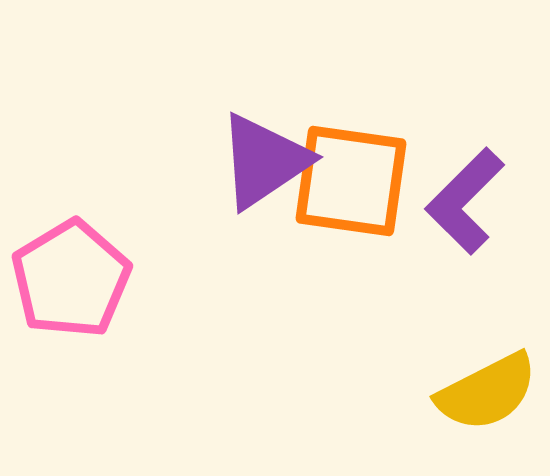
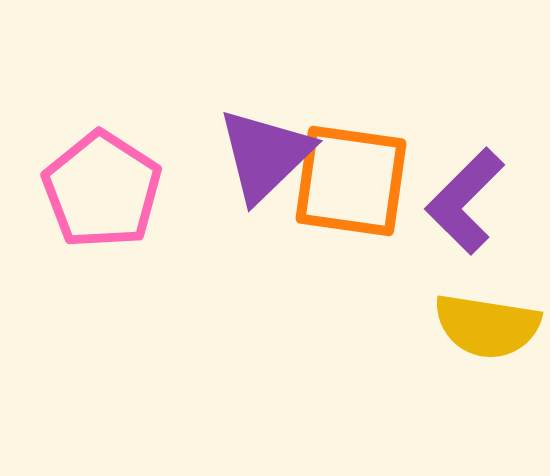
purple triangle: moved 1 px right, 6 px up; rotated 10 degrees counterclockwise
pink pentagon: moved 31 px right, 89 px up; rotated 8 degrees counterclockwise
yellow semicircle: moved 66 px up; rotated 36 degrees clockwise
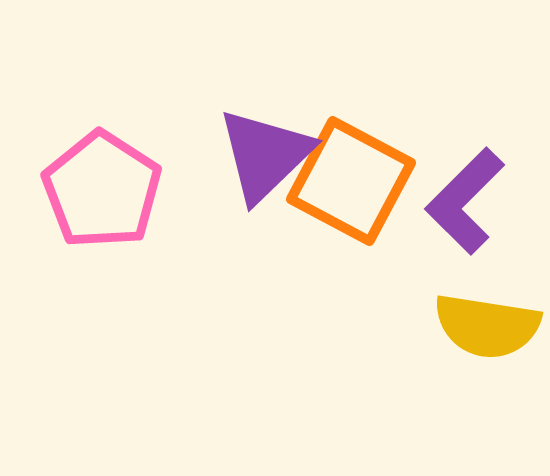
orange square: rotated 20 degrees clockwise
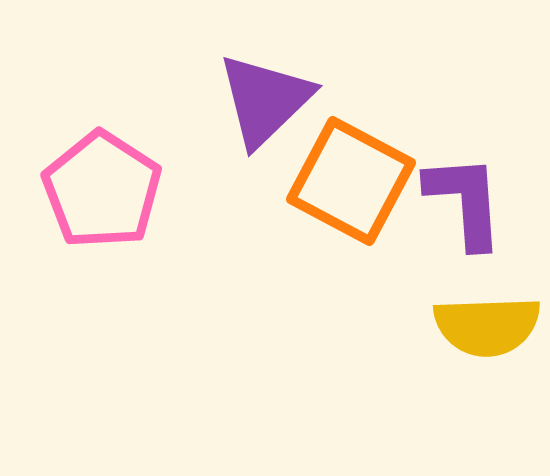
purple triangle: moved 55 px up
purple L-shape: rotated 131 degrees clockwise
yellow semicircle: rotated 11 degrees counterclockwise
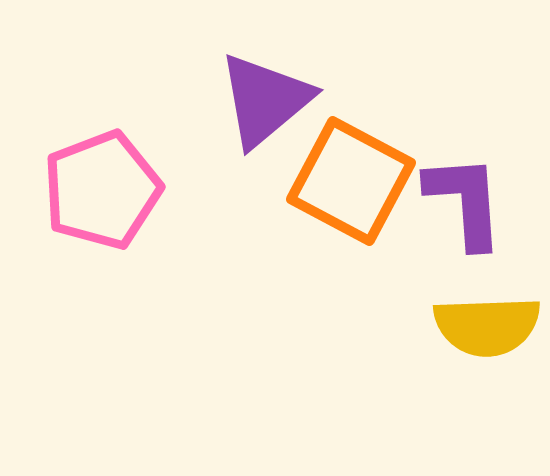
purple triangle: rotated 4 degrees clockwise
pink pentagon: rotated 18 degrees clockwise
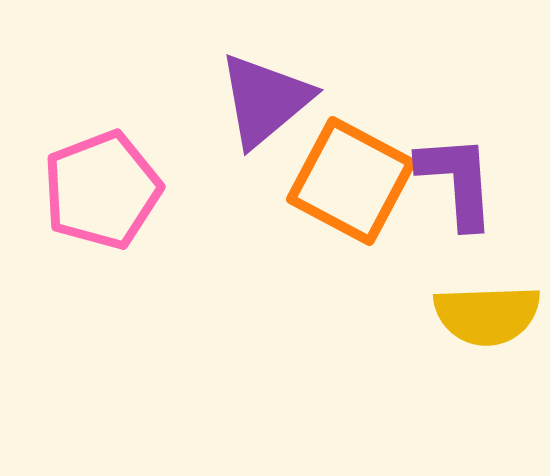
purple L-shape: moved 8 px left, 20 px up
yellow semicircle: moved 11 px up
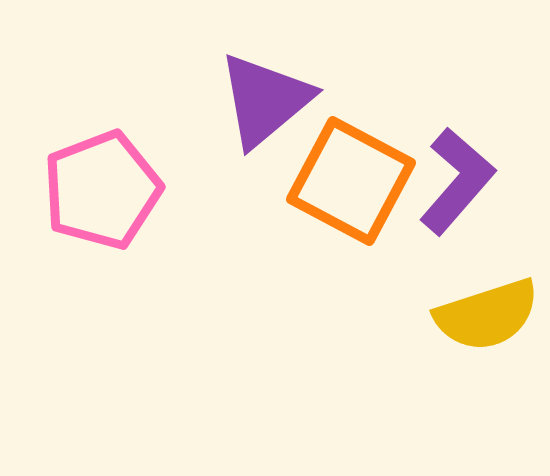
purple L-shape: rotated 45 degrees clockwise
yellow semicircle: rotated 16 degrees counterclockwise
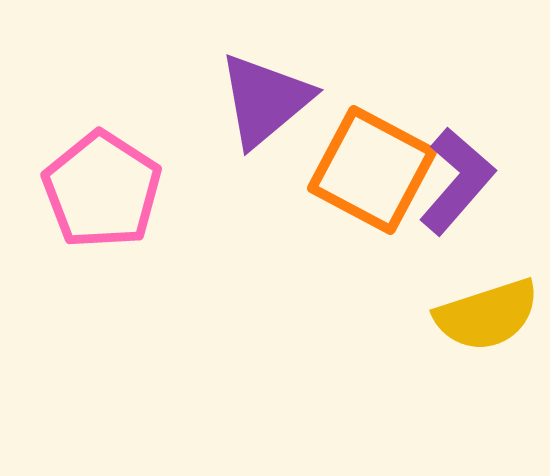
orange square: moved 21 px right, 11 px up
pink pentagon: rotated 18 degrees counterclockwise
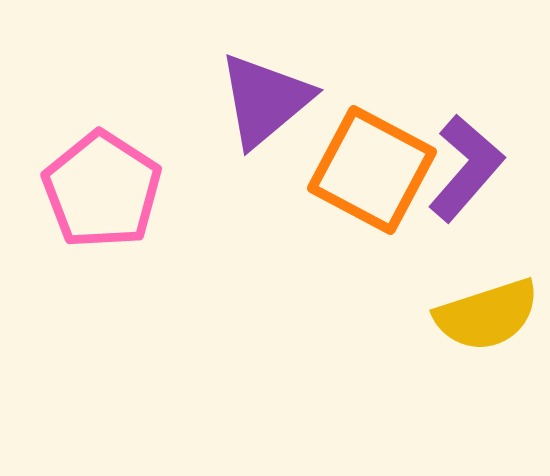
purple L-shape: moved 9 px right, 13 px up
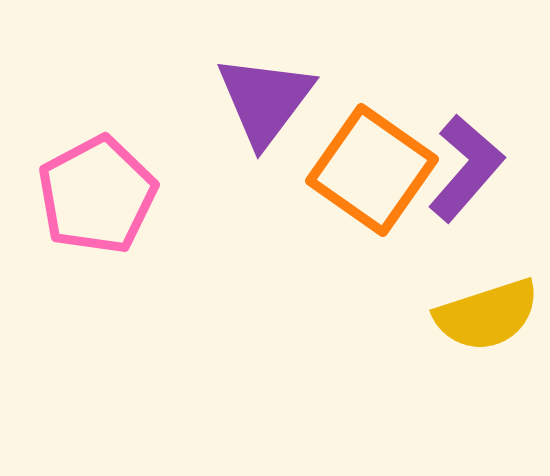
purple triangle: rotated 13 degrees counterclockwise
orange square: rotated 7 degrees clockwise
pink pentagon: moved 5 px left, 5 px down; rotated 11 degrees clockwise
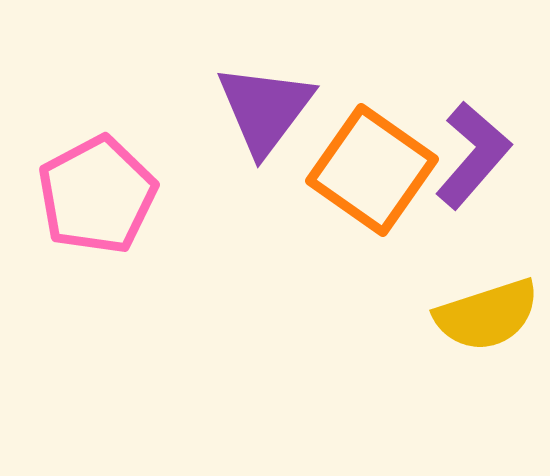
purple triangle: moved 9 px down
purple L-shape: moved 7 px right, 13 px up
